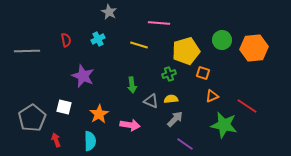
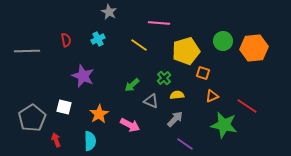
green circle: moved 1 px right, 1 px down
yellow line: rotated 18 degrees clockwise
green cross: moved 5 px left, 4 px down; rotated 24 degrees counterclockwise
green arrow: rotated 56 degrees clockwise
yellow semicircle: moved 6 px right, 4 px up
pink arrow: rotated 18 degrees clockwise
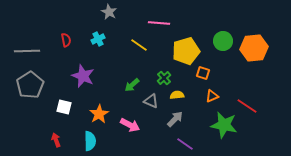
gray pentagon: moved 2 px left, 33 px up
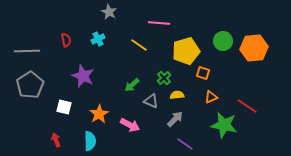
orange triangle: moved 1 px left, 1 px down
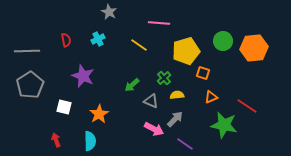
pink arrow: moved 24 px right, 4 px down
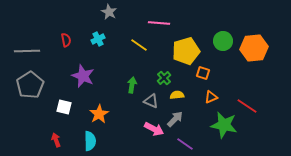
green arrow: rotated 140 degrees clockwise
